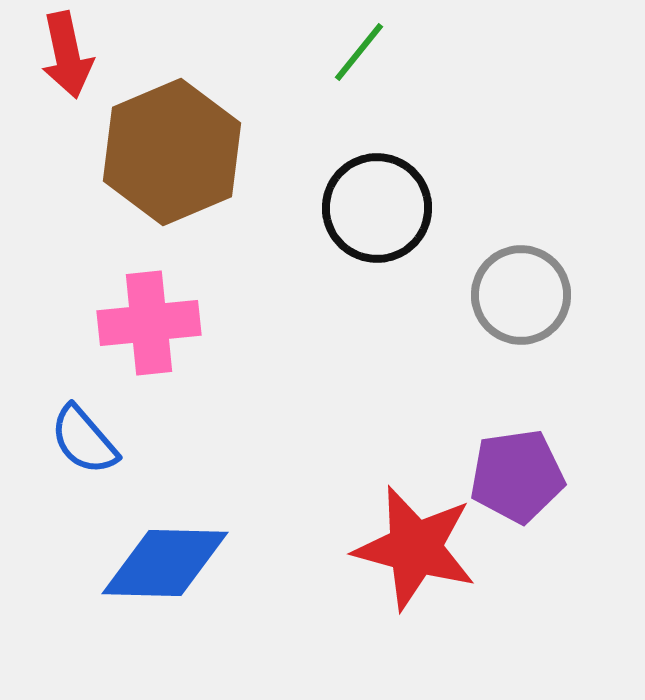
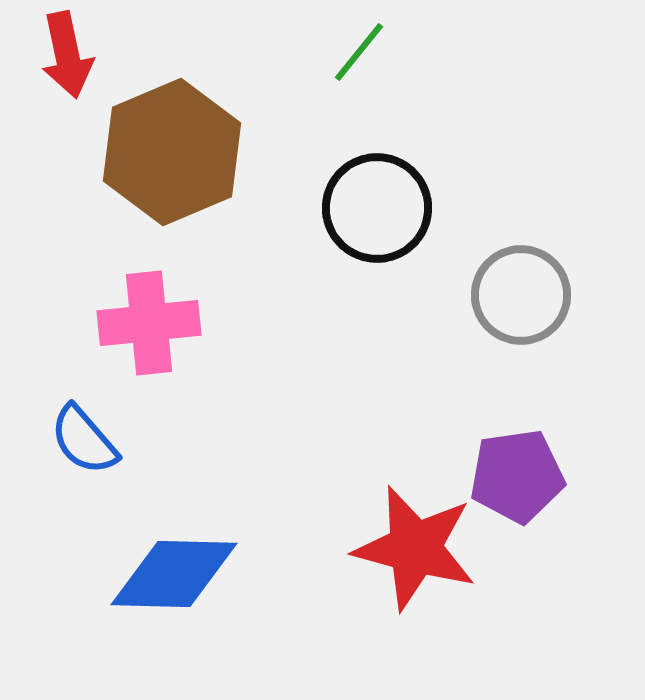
blue diamond: moved 9 px right, 11 px down
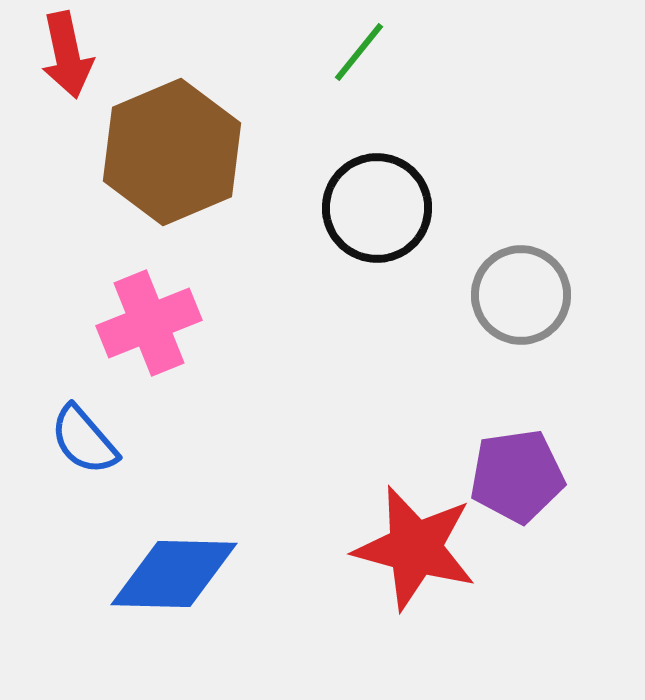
pink cross: rotated 16 degrees counterclockwise
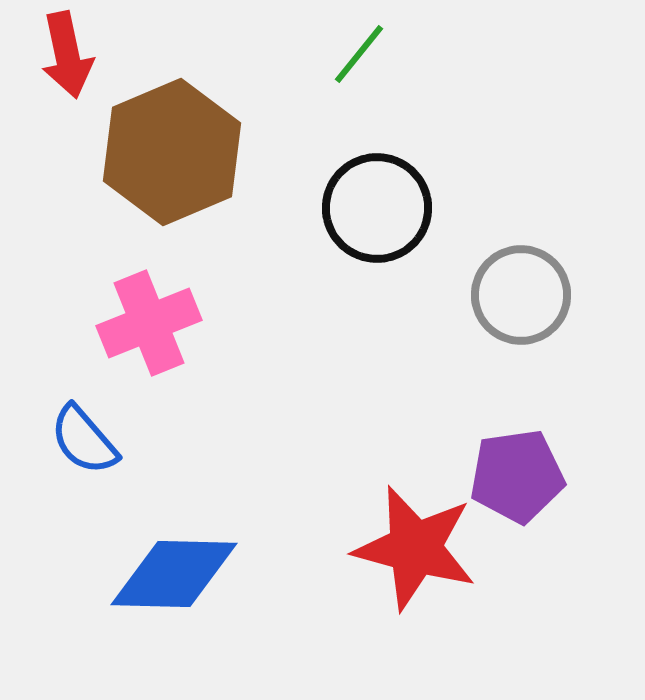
green line: moved 2 px down
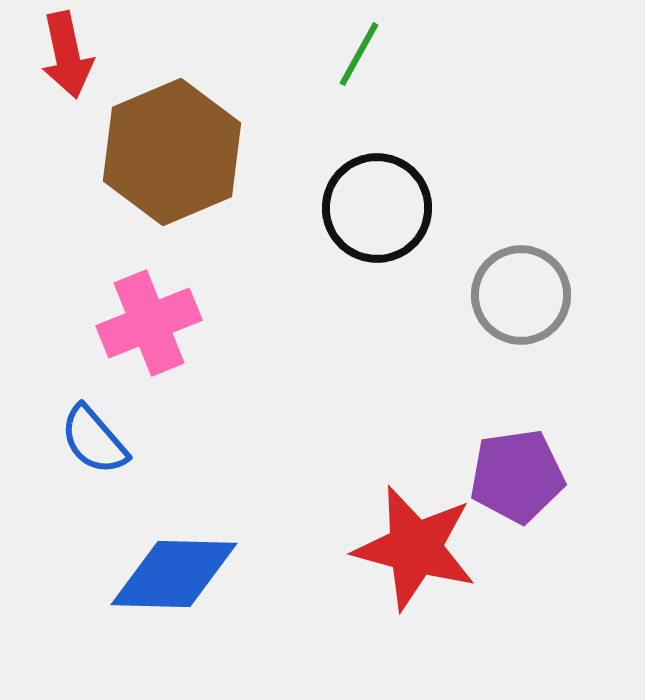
green line: rotated 10 degrees counterclockwise
blue semicircle: moved 10 px right
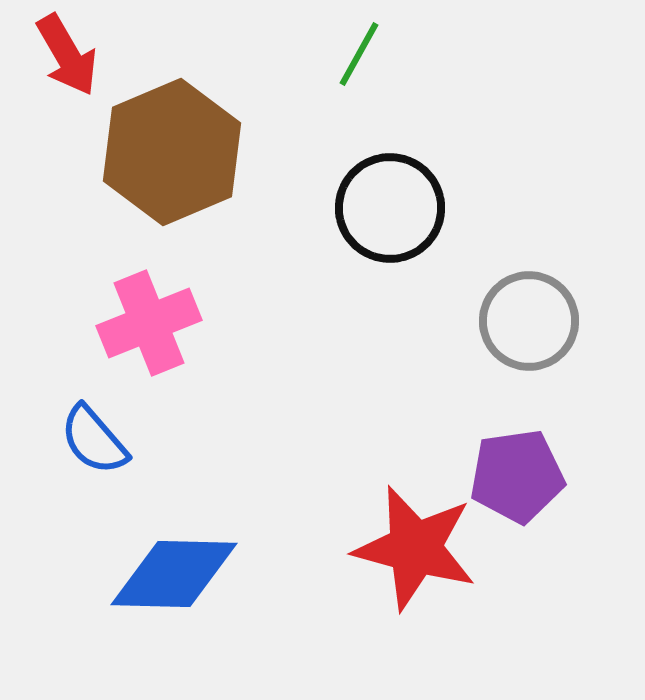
red arrow: rotated 18 degrees counterclockwise
black circle: moved 13 px right
gray circle: moved 8 px right, 26 px down
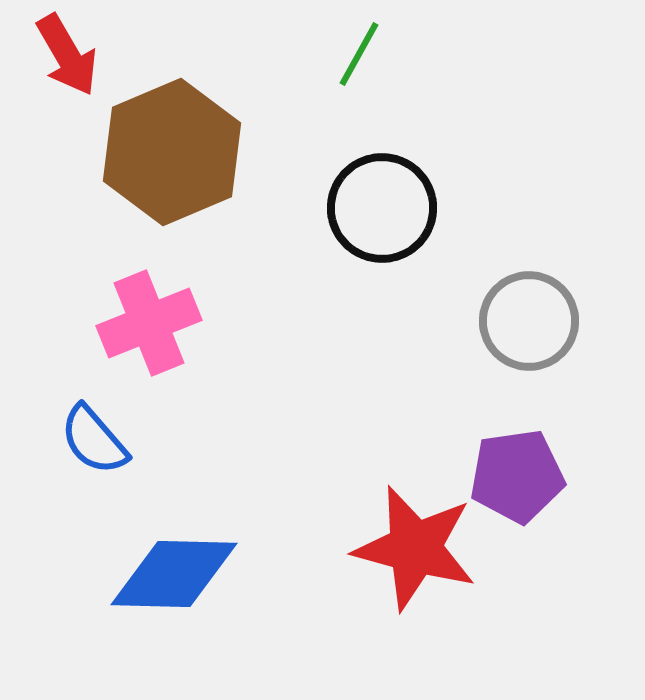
black circle: moved 8 px left
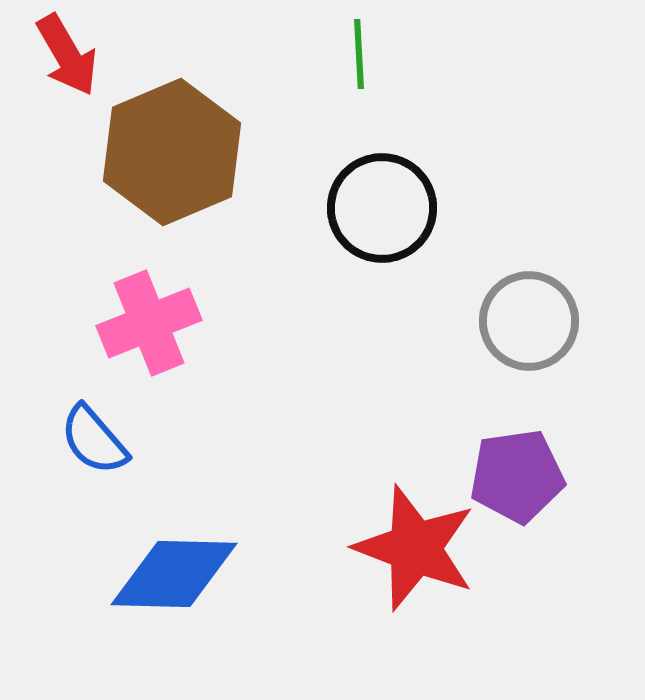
green line: rotated 32 degrees counterclockwise
red star: rotated 6 degrees clockwise
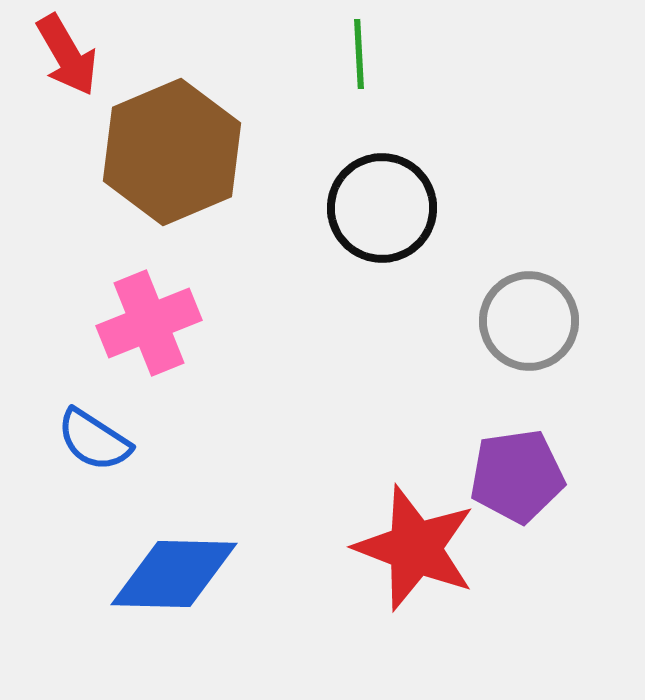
blue semicircle: rotated 16 degrees counterclockwise
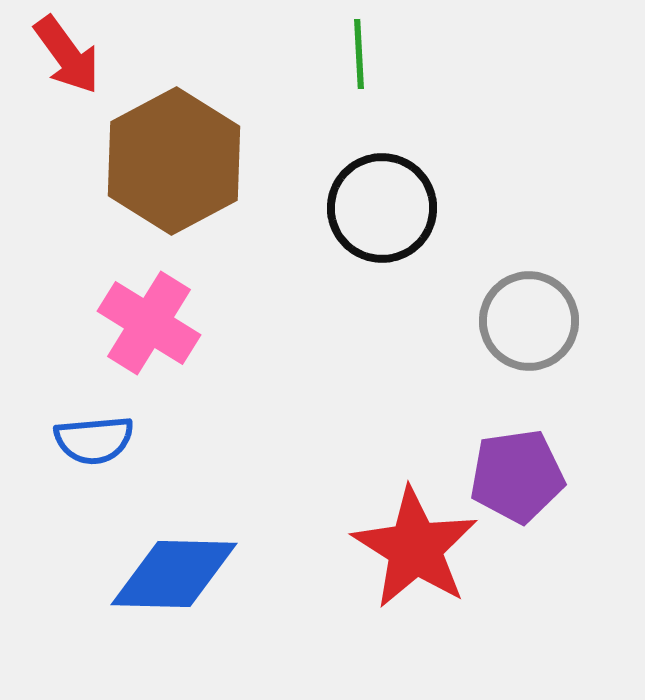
red arrow: rotated 6 degrees counterclockwise
brown hexagon: moved 2 px right, 9 px down; rotated 5 degrees counterclockwise
pink cross: rotated 36 degrees counterclockwise
blue semicircle: rotated 38 degrees counterclockwise
red star: rotated 11 degrees clockwise
